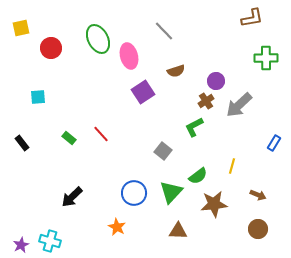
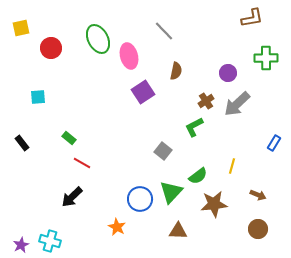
brown semicircle: rotated 60 degrees counterclockwise
purple circle: moved 12 px right, 8 px up
gray arrow: moved 2 px left, 1 px up
red line: moved 19 px left, 29 px down; rotated 18 degrees counterclockwise
blue circle: moved 6 px right, 6 px down
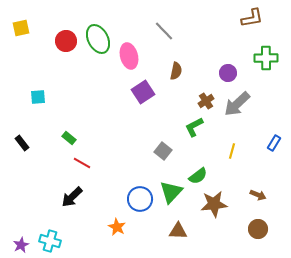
red circle: moved 15 px right, 7 px up
yellow line: moved 15 px up
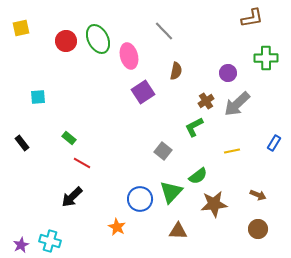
yellow line: rotated 63 degrees clockwise
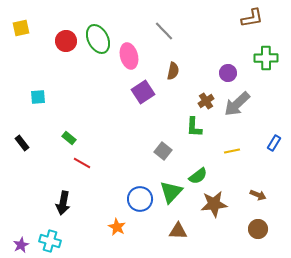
brown semicircle: moved 3 px left
green L-shape: rotated 60 degrees counterclockwise
black arrow: moved 9 px left, 6 px down; rotated 35 degrees counterclockwise
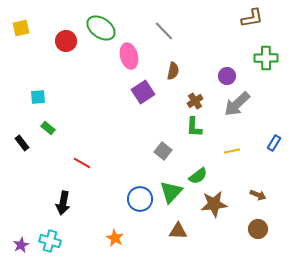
green ellipse: moved 3 px right, 11 px up; rotated 28 degrees counterclockwise
purple circle: moved 1 px left, 3 px down
brown cross: moved 11 px left
green rectangle: moved 21 px left, 10 px up
orange star: moved 2 px left, 11 px down
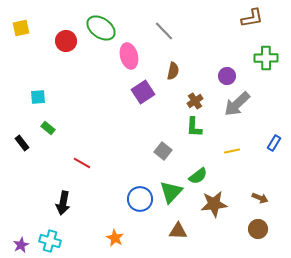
brown arrow: moved 2 px right, 3 px down
